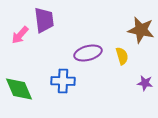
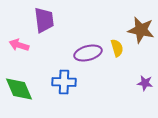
pink arrow: moved 1 px left, 10 px down; rotated 66 degrees clockwise
yellow semicircle: moved 5 px left, 8 px up
blue cross: moved 1 px right, 1 px down
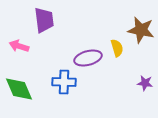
pink arrow: moved 1 px down
purple ellipse: moved 5 px down
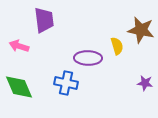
yellow semicircle: moved 2 px up
purple ellipse: rotated 16 degrees clockwise
blue cross: moved 2 px right, 1 px down; rotated 10 degrees clockwise
green diamond: moved 2 px up
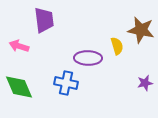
purple star: rotated 21 degrees counterclockwise
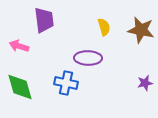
yellow semicircle: moved 13 px left, 19 px up
green diamond: moved 1 px right; rotated 8 degrees clockwise
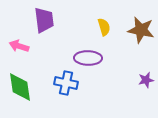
purple star: moved 1 px right, 3 px up
green diamond: rotated 8 degrees clockwise
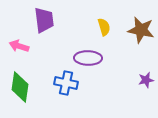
green diamond: rotated 16 degrees clockwise
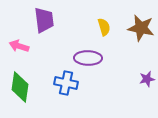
brown star: moved 2 px up
purple star: moved 1 px right, 1 px up
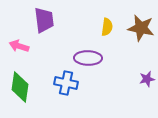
yellow semicircle: moved 3 px right; rotated 24 degrees clockwise
